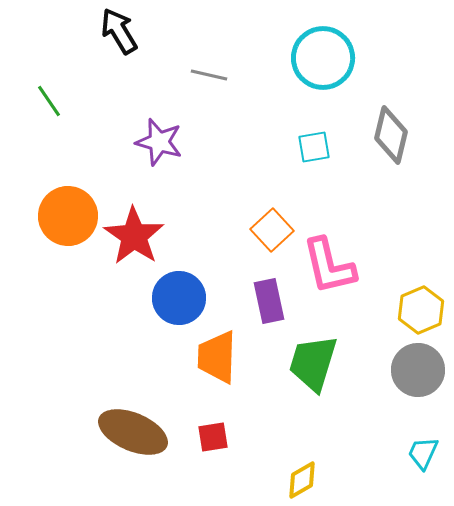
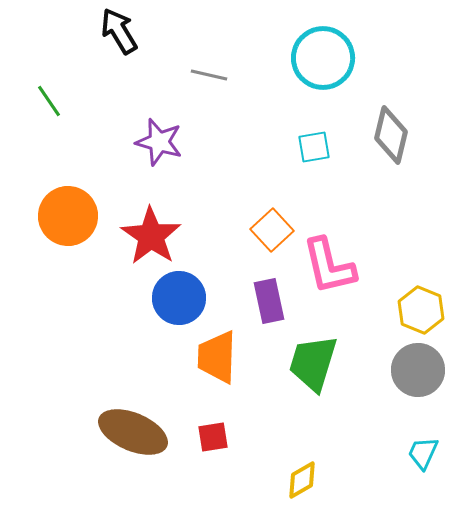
red star: moved 17 px right
yellow hexagon: rotated 15 degrees counterclockwise
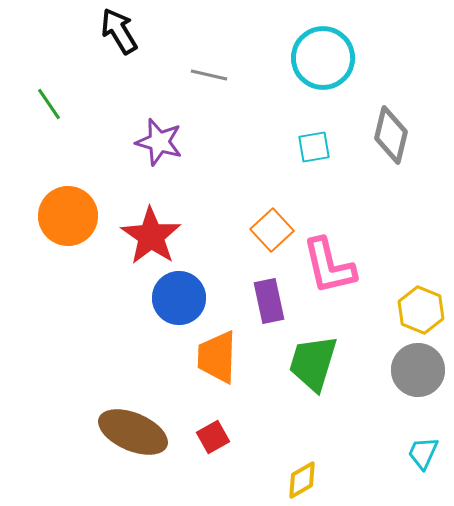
green line: moved 3 px down
red square: rotated 20 degrees counterclockwise
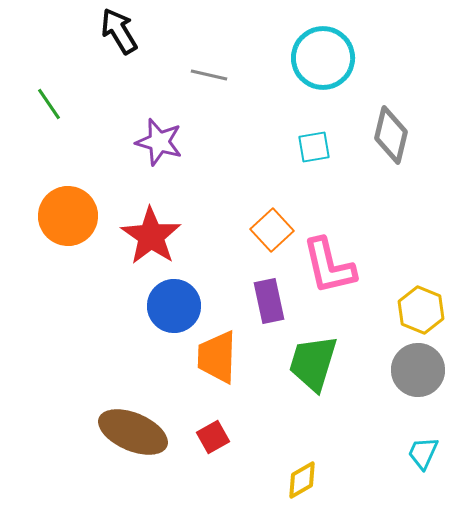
blue circle: moved 5 px left, 8 px down
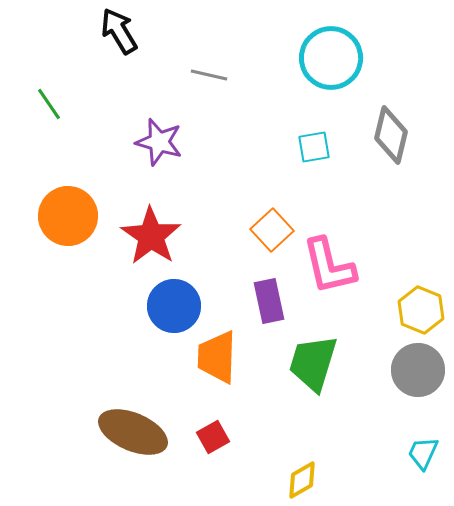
cyan circle: moved 8 px right
